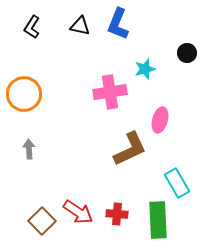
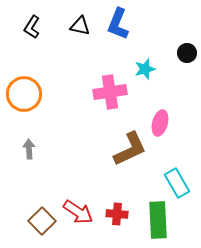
pink ellipse: moved 3 px down
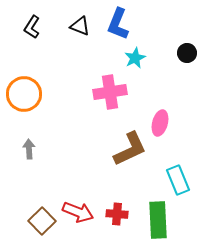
black triangle: rotated 10 degrees clockwise
cyan star: moved 10 px left, 11 px up; rotated 10 degrees counterclockwise
cyan rectangle: moved 1 px right, 3 px up; rotated 8 degrees clockwise
red arrow: rotated 12 degrees counterclockwise
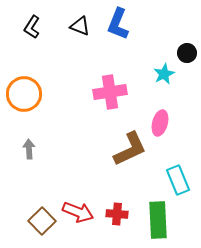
cyan star: moved 29 px right, 16 px down
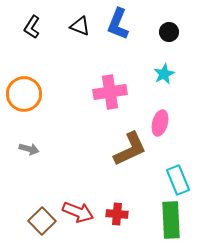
black circle: moved 18 px left, 21 px up
gray arrow: rotated 108 degrees clockwise
green rectangle: moved 13 px right
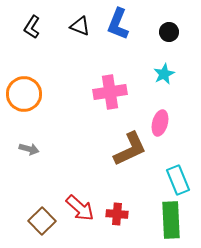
red arrow: moved 2 px right, 4 px up; rotated 20 degrees clockwise
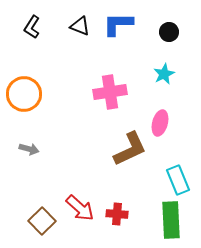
blue L-shape: rotated 68 degrees clockwise
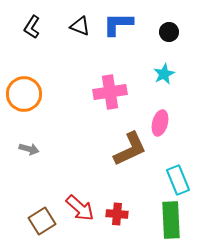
brown square: rotated 12 degrees clockwise
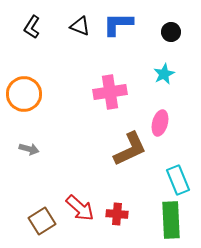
black circle: moved 2 px right
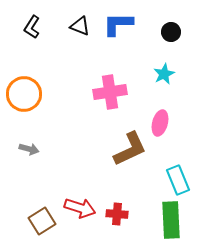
red arrow: rotated 24 degrees counterclockwise
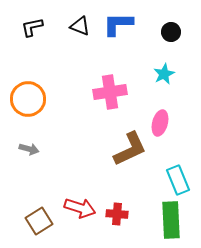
black L-shape: rotated 45 degrees clockwise
orange circle: moved 4 px right, 5 px down
brown square: moved 3 px left
